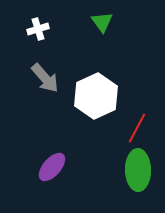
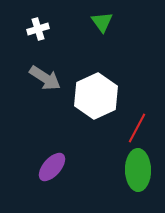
gray arrow: rotated 16 degrees counterclockwise
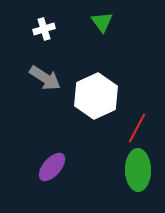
white cross: moved 6 px right
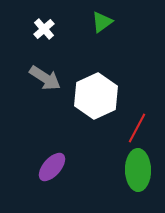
green triangle: rotated 30 degrees clockwise
white cross: rotated 25 degrees counterclockwise
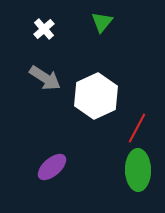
green triangle: rotated 15 degrees counterclockwise
purple ellipse: rotated 8 degrees clockwise
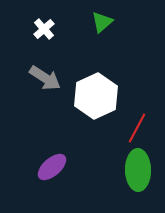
green triangle: rotated 10 degrees clockwise
